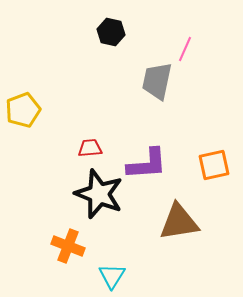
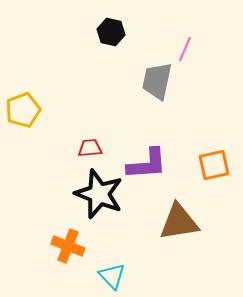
cyan triangle: rotated 16 degrees counterclockwise
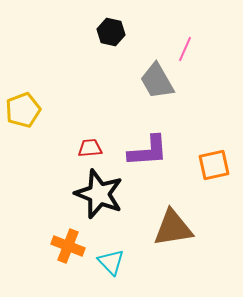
gray trapezoid: rotated 42 degrees counterclockwise
purple L-shape: moved 1 px right, 13 px up
brown triangle: moved 6 px left, 6 px down
cyan triangle: moved 1 px left, 14 px up
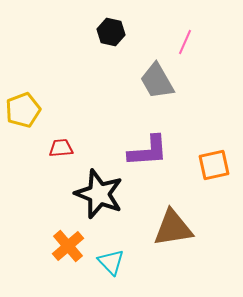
pink line: moved 7 px up
red trapezoid: moved 29 px left
orange cross: rotated 28 degrees clockwise
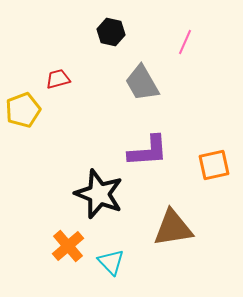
gray trapezoid: moved 15 px left, 2 px down
red trapezoid: moved 3 px left, 69 px up; rotated 10 degrees counterclockwise
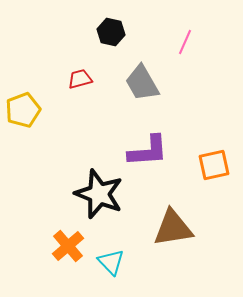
red trapezoid: moved 22 px right
